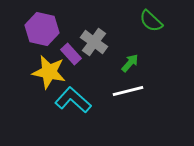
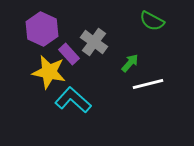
green semicircle: moved 1 px right; rotated 15 degrees counterclockwise
purple hexagon: rotated 12 degrees clockwise
purple rectangle: moved 2 px left
white line: moved 20 px right, 7 px up
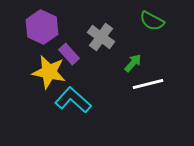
purple hexagon: moved 2 px up
gray cross: moved 7 px right, 5 px up
green arrow: moved 3 px right
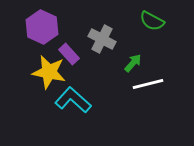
gray cross: moved 1 px right, 2 px down; rotated 8 degrees counterclockwise
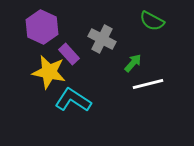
cyan L-shape: rotated 9 degrees counterclockwise
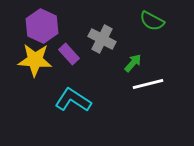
purple hexagon: moved 1 px up
yellow star: moved 14 px left, 12 px up; rotated 8 degrees counterclockwise
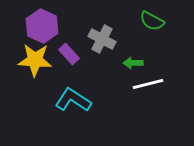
green arrow: rotated 132 degrees counterclockwise
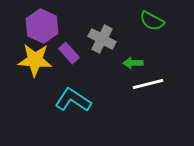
purple rectangle: moved 1 px up
